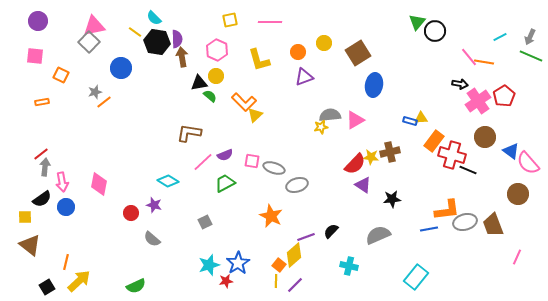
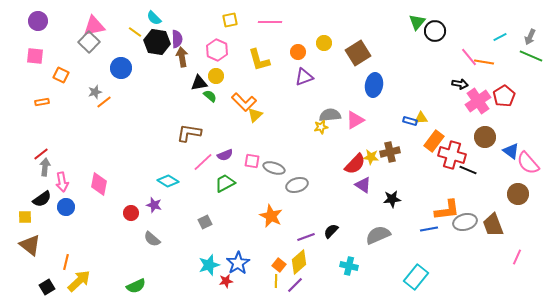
yellow diamond at (294, 255): moved 5 px right, 7 px down
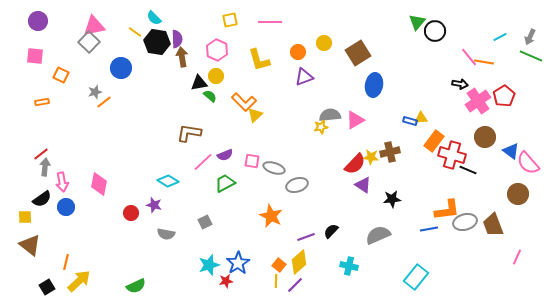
gray semicircle at (152, 239): moved 14 px right, 5 px up; rotated 30 degrees counterclockwise
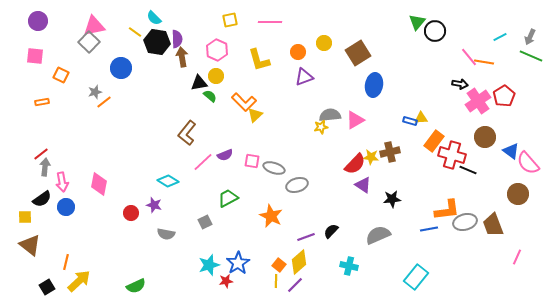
brown L-shape at (189, 133): moved 2 px left; rotated 60 degrees counterclockwise
green trapezoid at (225, 183): moved 3 px right, 15 px down
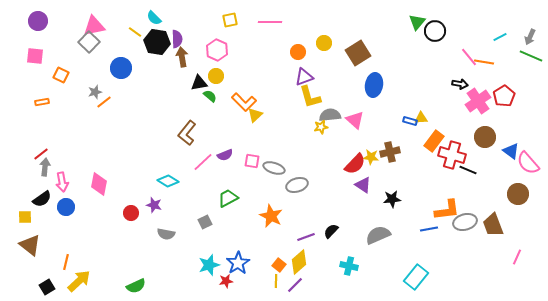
yellow L-shape at (259, 60): moved 51 px right, 37 px down
pink triangle at (355, 120): rotated 48 degrees counterclockwise
